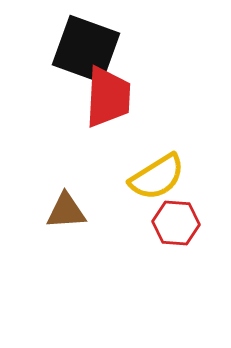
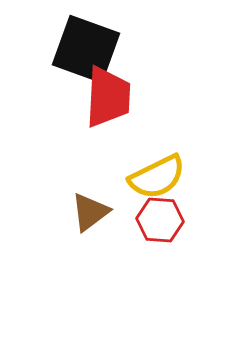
yellow semicircle: rotated 6 degrees clockwise
brown triangle: moved 24 px right, 1 px down; rotated 33 degrees counterclockwise
red hexagon: moved 16 px left, 3 px up
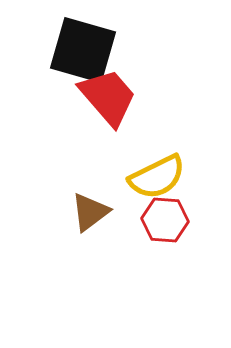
black square: moved 3 px left, 1 px down; rotated 4 degrees counterclockwise
red trapezoid: rotated 44 degrees counterclockwise
red hexagon: moved 5 px right
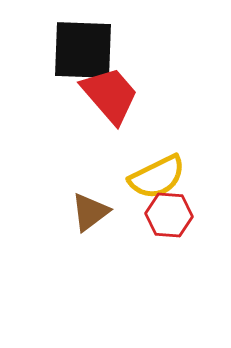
black square: rotated 14 degrees counterclockwise
red trapezoid: moved 2 px right, 2 px up
red hexagon: moved 4 px right, 5 px up
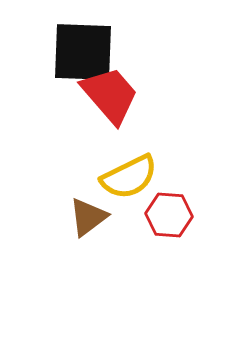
black square: moved 2 px down
yellow semicircle: moved 28 px left
brown triangle: moved 2 px left, 5 px down
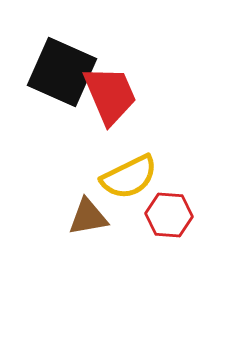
black square: moved 21 px left, 20 px down; rotated 22 degrees clockwise
red trapezoid: rotated 18 degrees clockwise
brown triangle: rotated 27 degrees clockwise
